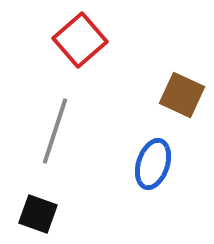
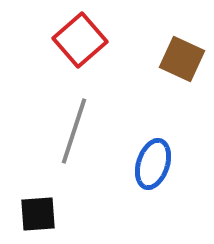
brown square: moved 36 px up
gray line: moved 19 px right
black square: rotated 24 degrees counterclockwise
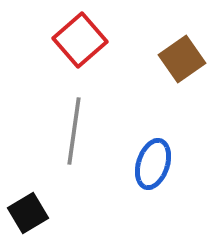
brown square: rotated 30 degrees clockwise
gray line: rotated 10 degrees counterclockwise
black square: moved 10 px left, 1 px up; rotated 27 degrees counterclockwise
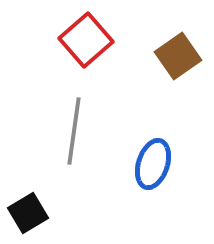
red square: moved 6 px right
brown square: moved 4 px left, 3 px up
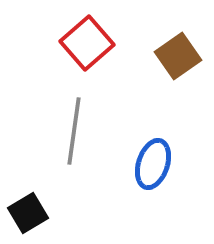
red square: moved 1 px right, 3 px down
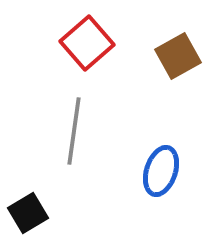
brown square: rotated 6 degrees clockwise
blue ellipse: moved 8 px right, 7 px down
